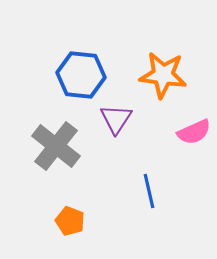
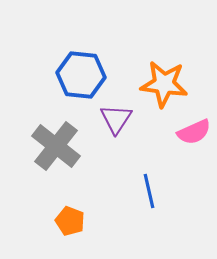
orange star: moved 1 px right, 9 px down
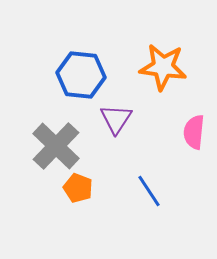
orange star: moved 1 px left, 17 px up
pink semicircle: rotated 120 degrees clockwise
gray cross: rotated 6 degrees clockwise
blue line: rotated 20 degrees counterclockwise
orange pentagon: moved 8 px right, 33 px up
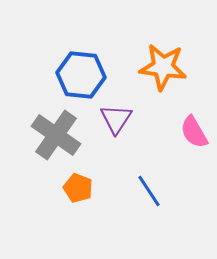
pink semicircle: rotated 36 degrees counterclockwise
gray cross: moved 11 px up; rotated 9 degrees counterclockwise
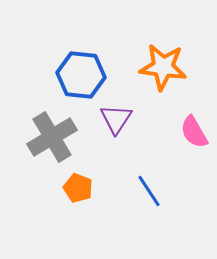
gray cross: moved 4 px left, 2 px down; rotated 24 degrees clockwise
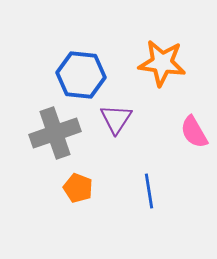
orange star: moved 1 px left, 4 px up
gray cross: moved 3 px right, 4 px up; rotated 12 degrees clockwise
blue line: rotated 24 degrees clockwise
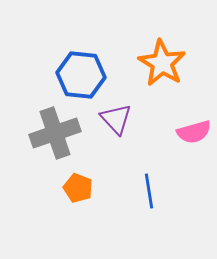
orange star: rotated 24 degrees clockwise
purple triangle: rotated 16 degrees counterclockwise
pink semicircle: rotated 76 degrees counterclockwise
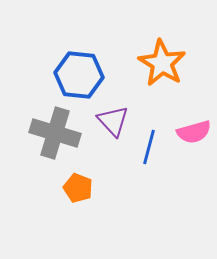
blue hexagon: moved 2 px left
purple triangle: moved 3 px left, 2 px down
gray cross: rotated 36 degrees clockwise
blue line: moved 44 px up; rotated 24 degrees clockwise
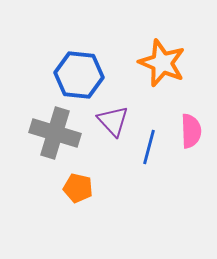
orange star: rotated 9 degrees counterclockwise
pink semicircle: moved 3 px left, 1 px up; rotated 76 degrees counterclockwise
orange pentagon: rotated 8 degrees counterclockwise
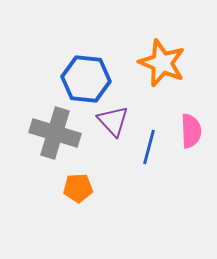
blue hexagon: moved 7 px right, 4 px down
orange pentagon: rotated 16 degrees counterclockwise
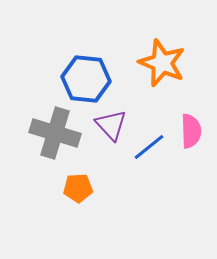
purple triangle: moved 2 px left, 4 px down
blue line: rotated 36 degrees clockwise
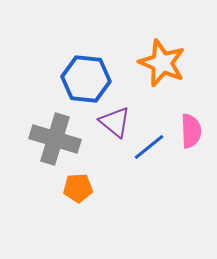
purple triangle: moved 4 px right, 3 px up; rotated 8 degrees counterclockwise
gray cross: moved 6 px down
